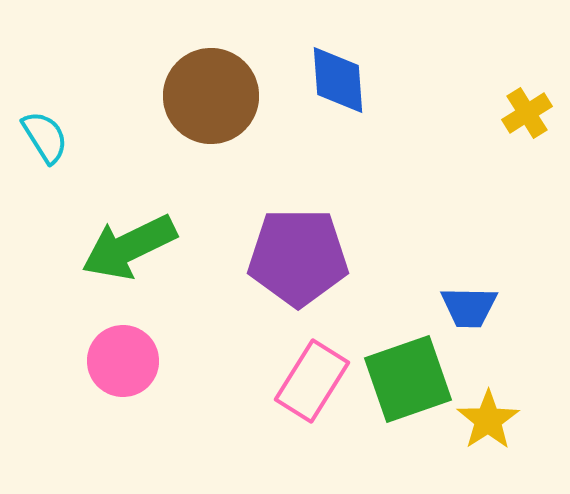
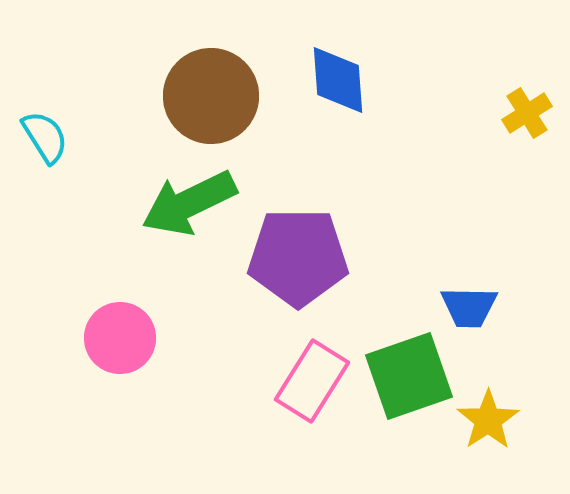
green arrow: moved 60 px right, 44 px up
pink circle: moved 3 px left, 23 px up
green square: moved 1 px right, 3 px up
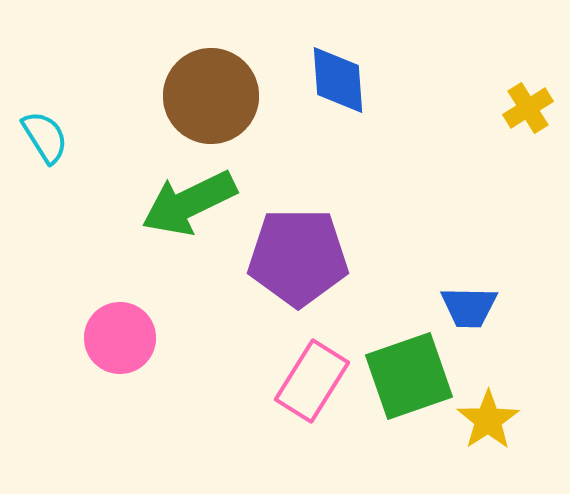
yellow cross: moved 1 px right, 5 px up
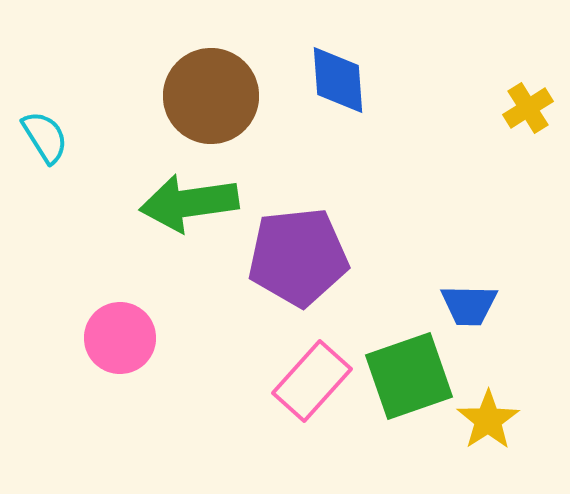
green arrow: rotated 18 degrees clockwise
purple pentagon: rotated 6 degrees counterclockwise
blue trapezoid: moved 2 px up
pink rectangle: rotated 10 degrees clockwise
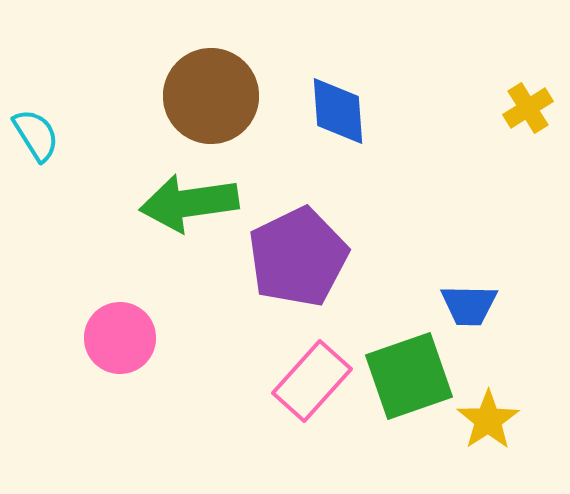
blue diamond: moved 31 px down
cyan semicircle: moved 9 px left, 2 px up
purple pentagon: rotated 20 degrees counterclockwise
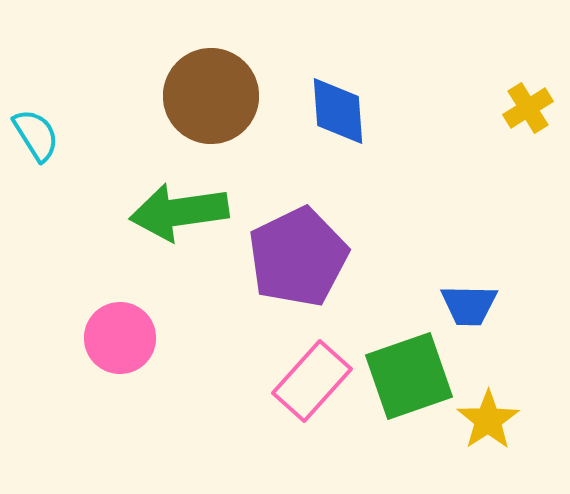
green arrow: moved 10 px left, 9 px down
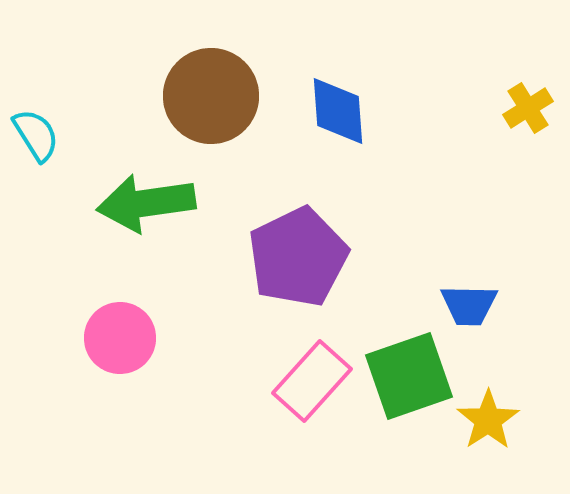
green arrow: moved 33 px left, 9 px up
